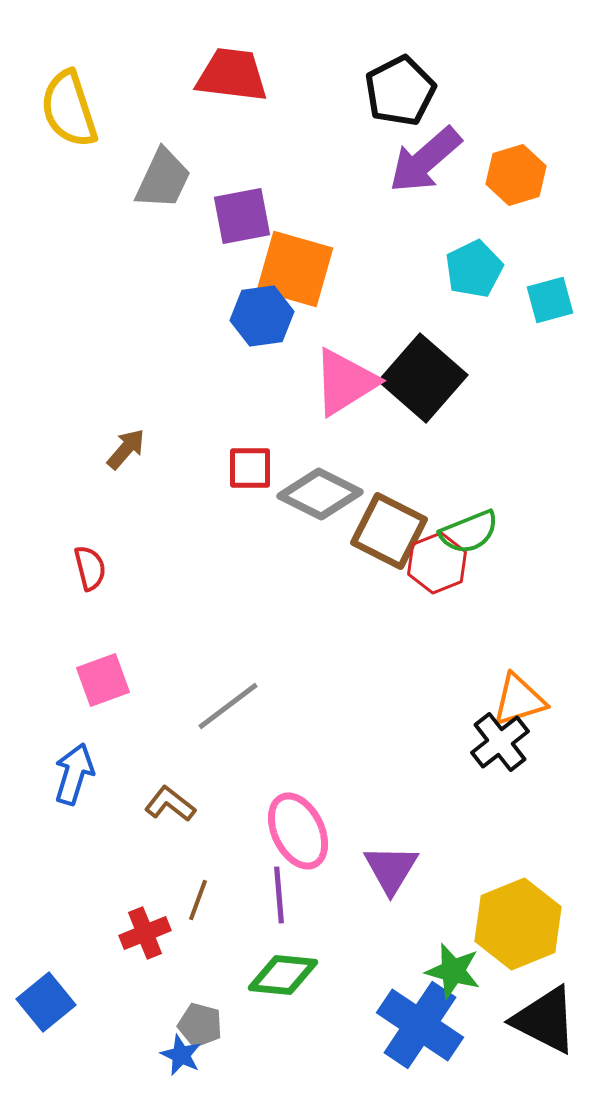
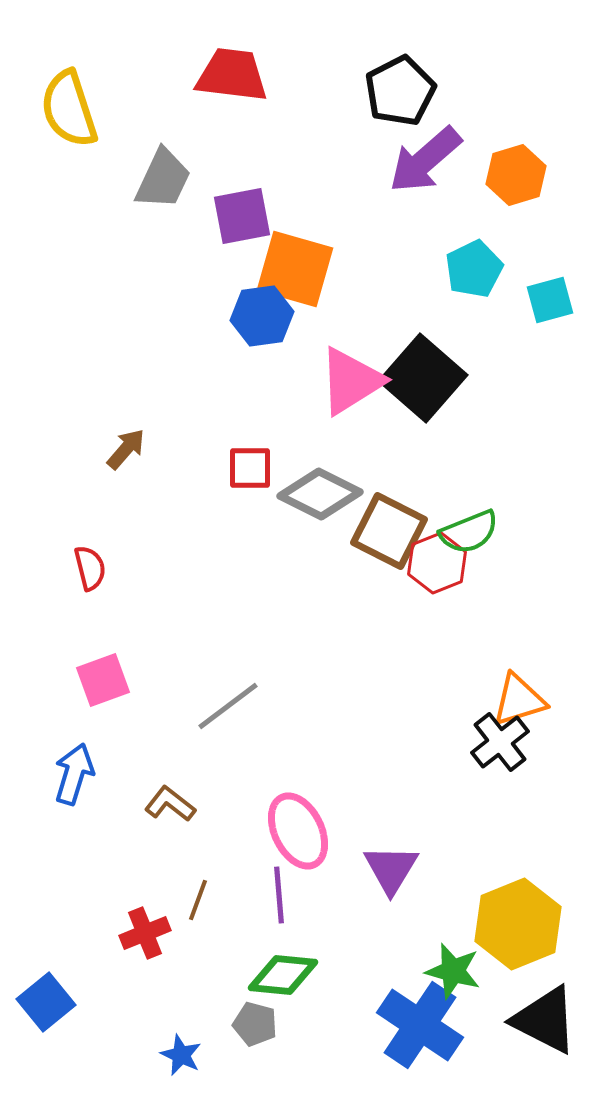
pink triangle: moved 6 px right, 1 px up
gray pentagon: moved 55 px right, 1 px up
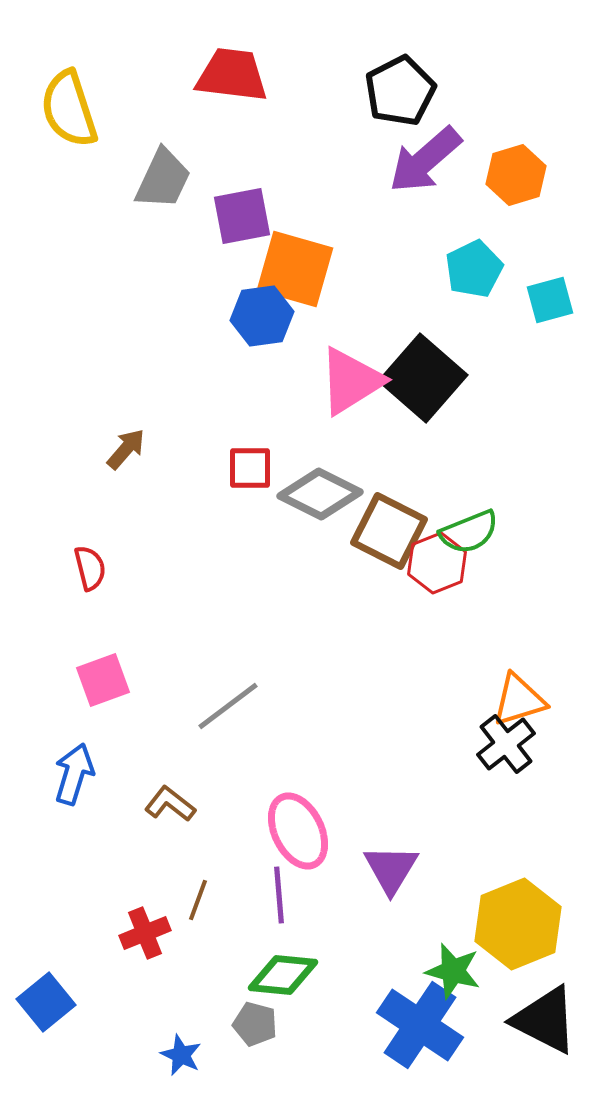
black cross: moved 6 px right, 2 px down
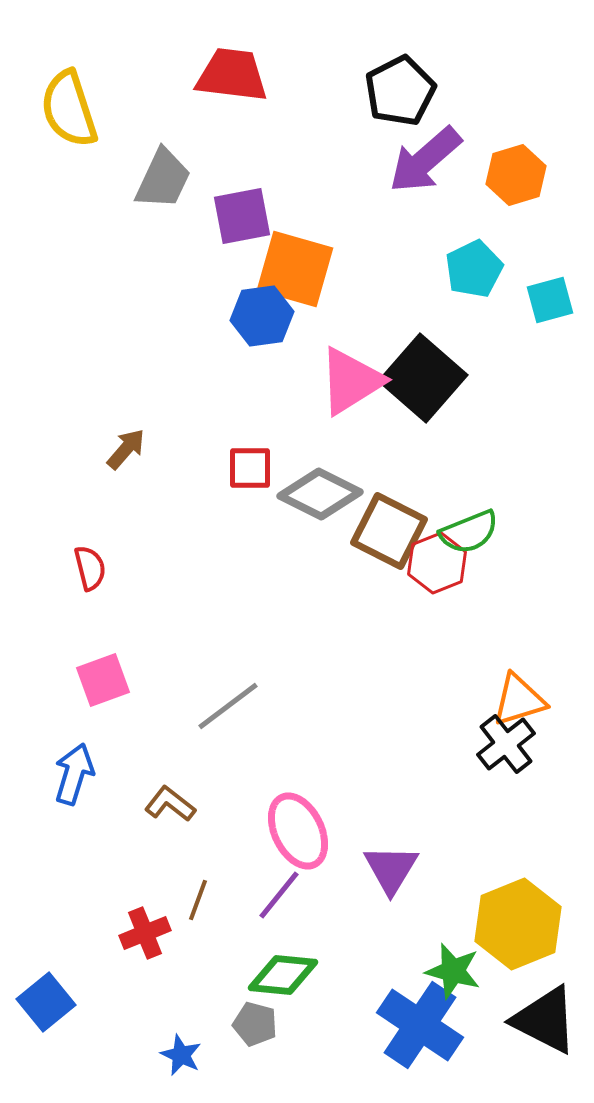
purple line: rotated 44 degrees clockwise
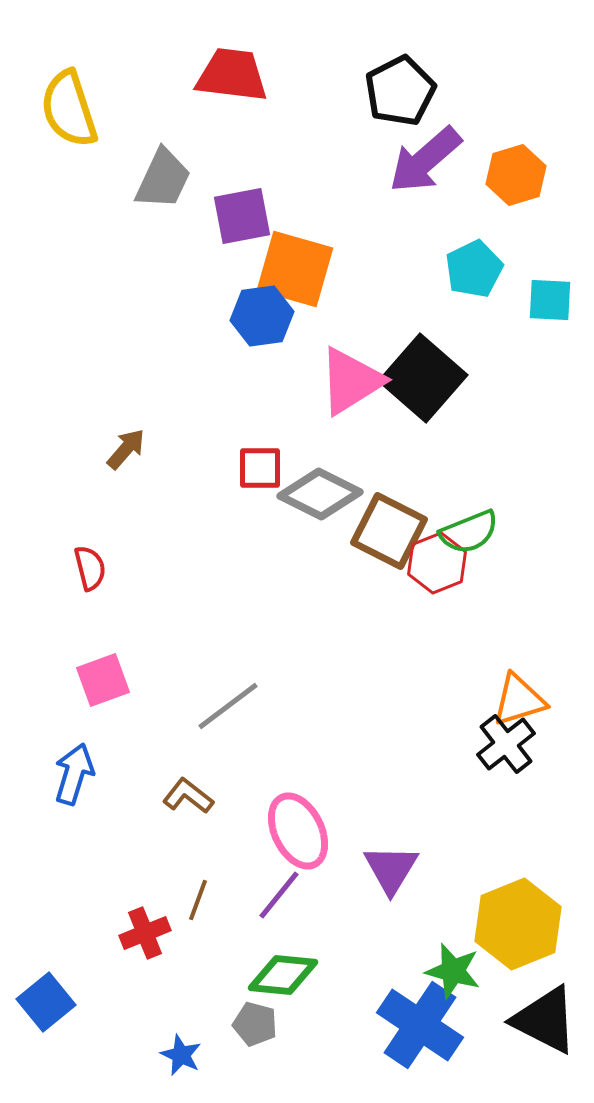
cyan square: rotated 18 degrees clockwise
red square: moved 10 px right
brown L-shape: moved 18 px right, 8 px up
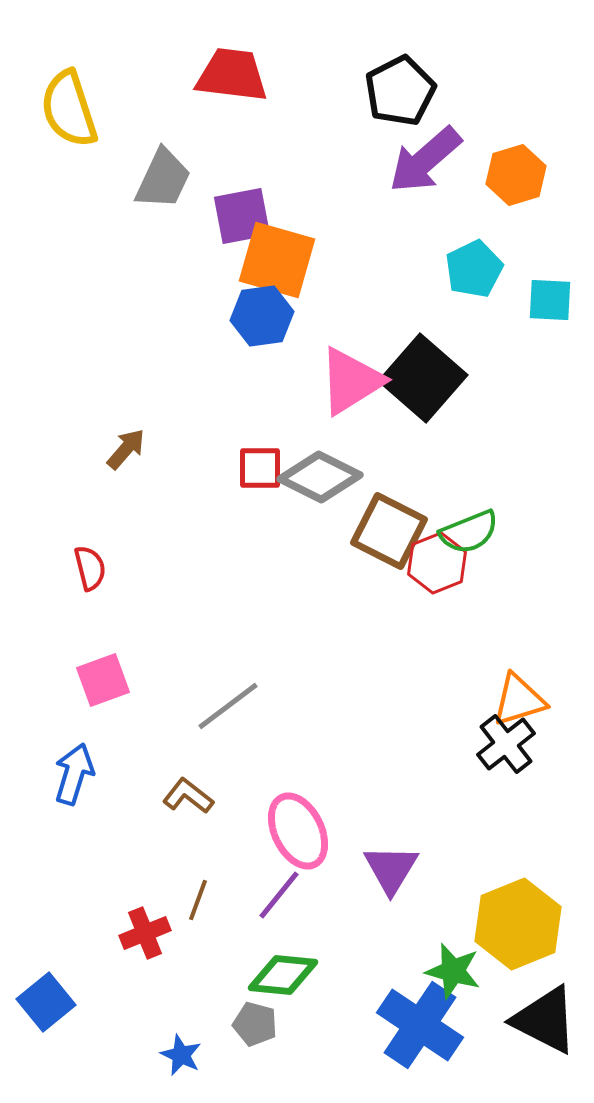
orange square: moved 18 px left, 9 px up
gray diamond: moved 17 px up
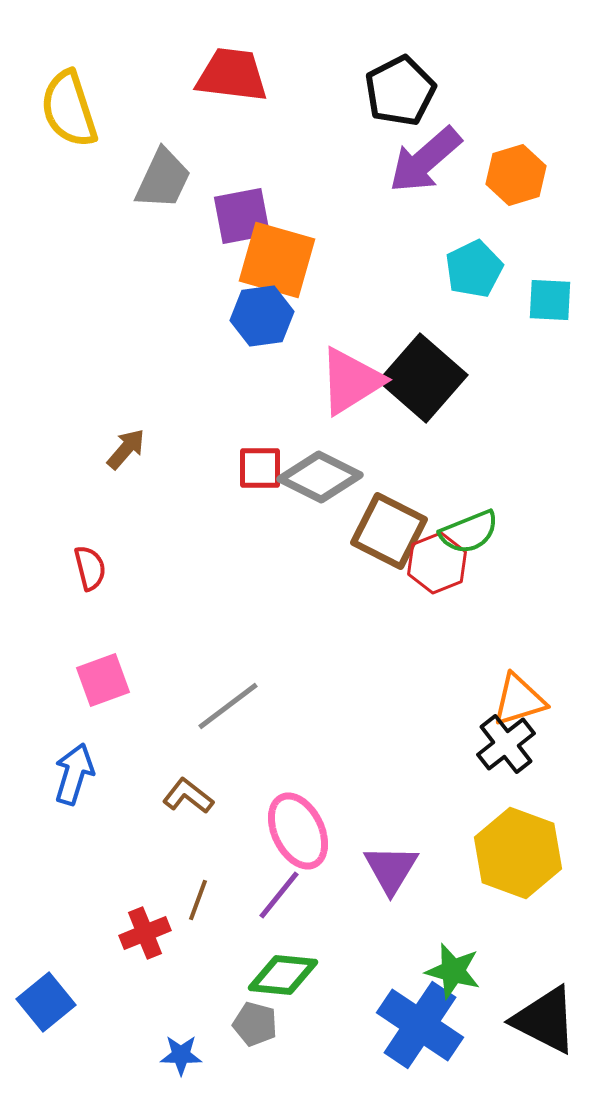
yellow hexagon: moved 71 px up; rotated 18 degrees counterclockwise
blue star: rotated 24 degrees counterclockwise
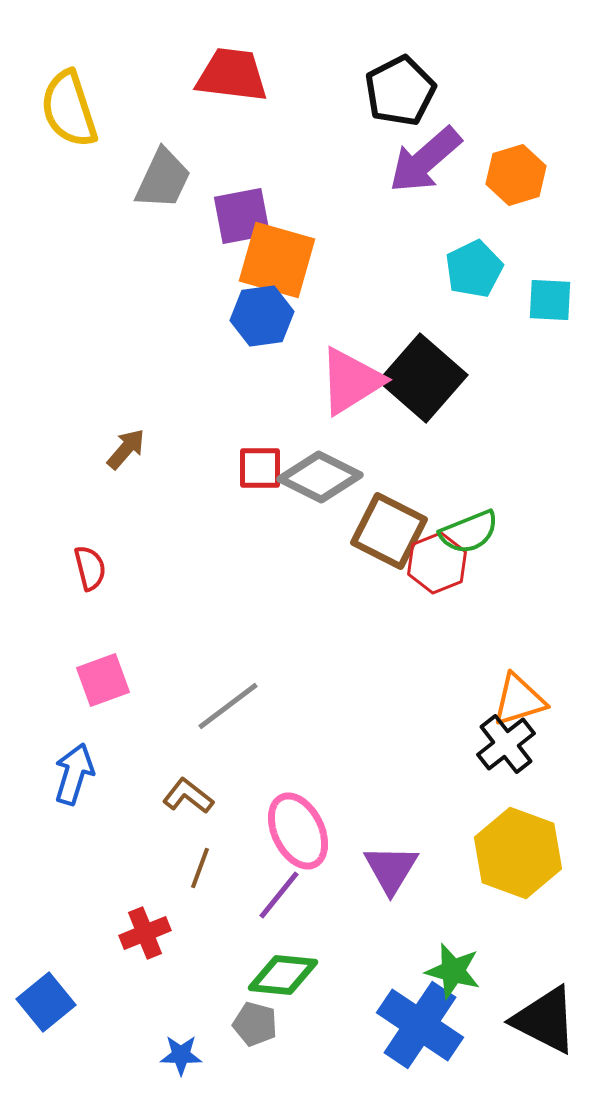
brown line: moved 2 px right, 32 px up
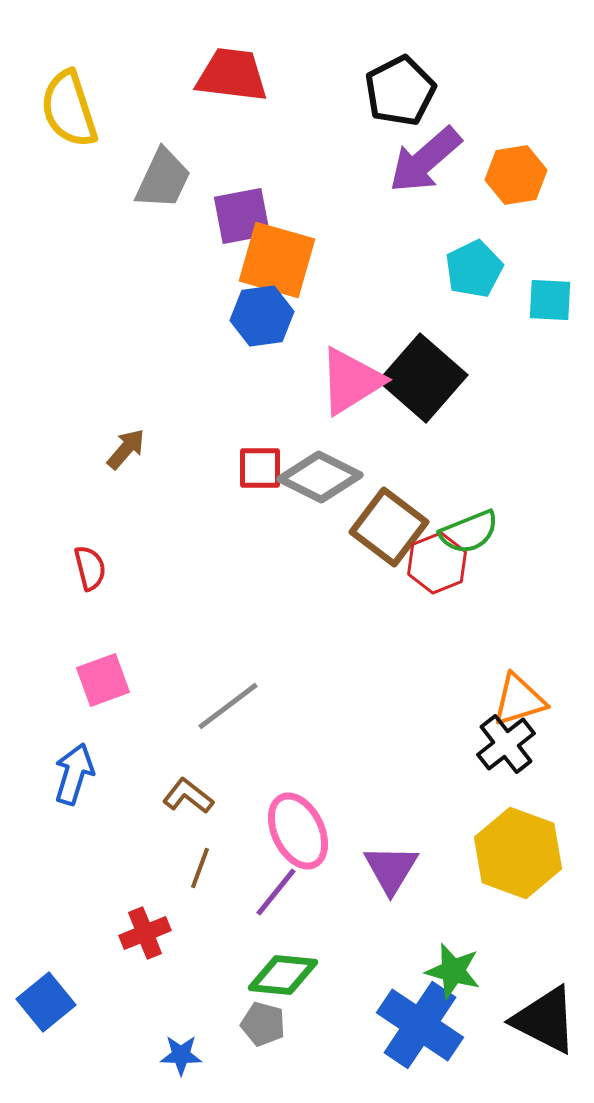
orange hexagon: rotated 8 degrees clockwise
brown square: moved 4 px up; rotated 10 degrees clockwise
purple line: moved 3 px left, 3 px up
gray pentagon: moved 8 px right
